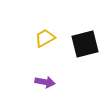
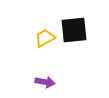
black square: moved 11 px left, 14 px up; rotated 8 degrees clockwise
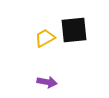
purple arrow: moved 2 px right
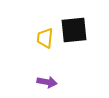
yellow trapezoid: rotated 55 degrees counterclockwise
